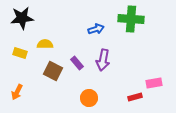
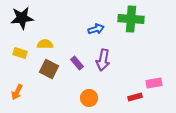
brown square: moved 4 px left, 2 px up
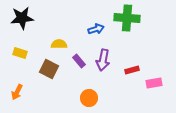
green cross: moved 4 px left, 1 px up
yellow semicircle: moved 14 px right
purple rectangle: moved 2 px right, 2 px up
red rectangle: moved 3 px left, 27 px up
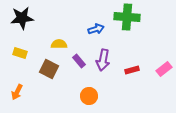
green cross: moved 1 px up
pink rectangle: moved 10 px right, 14 px up; rotated 28 degrees counterclockwise
orange circle: moved 2 px up
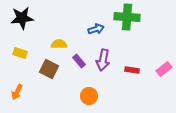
red rectangle: rotated 24 degrees clockwise
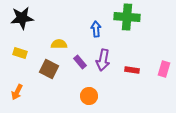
blue arrow: rotated 77 degrees counterclockwise
purple rectangle: moved 1 px right, 1 px down
pink rectangle: rotated 35 degrees counterclockwise
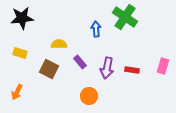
green cross: moved 2 px left; rotated 30 degrees clockwise
purple arrow: moved 4 px right, 8 px down
pink rectangle: moved 1 px left, 3 px up
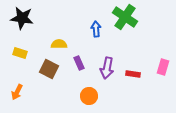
black star: rotated 15 degrees clockwise
purple rectangle: moved 1 px left, 1 px down; rotated 16 degrees clockwise
pink rectangle: moved 1 px down
red rectangle: moved 1 px right, 4 px down
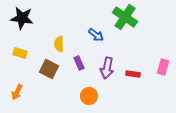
blue arrow: moved 6 px down; rotated 133 degrees clockwise
yellow semicircle: rotated 91 degrees counterclockwise
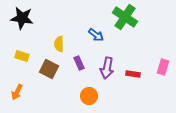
yellow rectangle: moved 2 px right, 3 px down
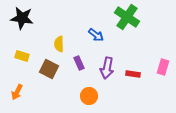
green cross: moved 2 px right
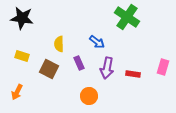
blue arrow: moved 1 px right, 7 px down
